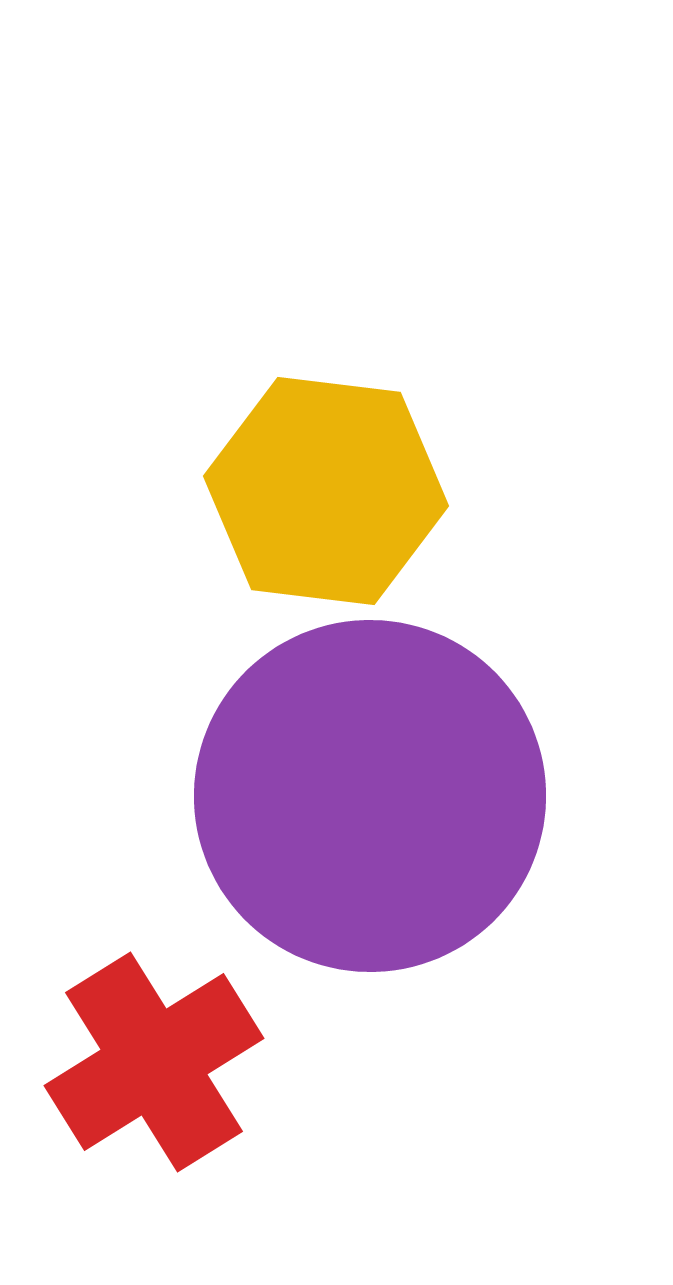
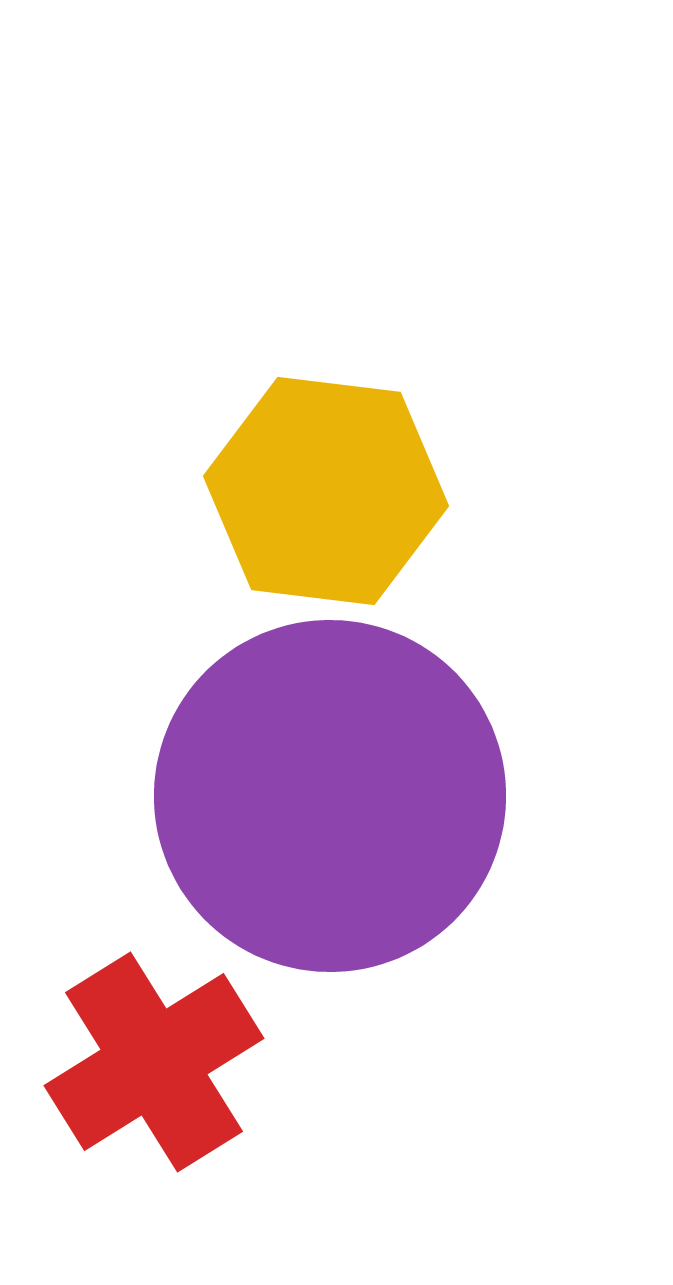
purple circle: moved 40 px left
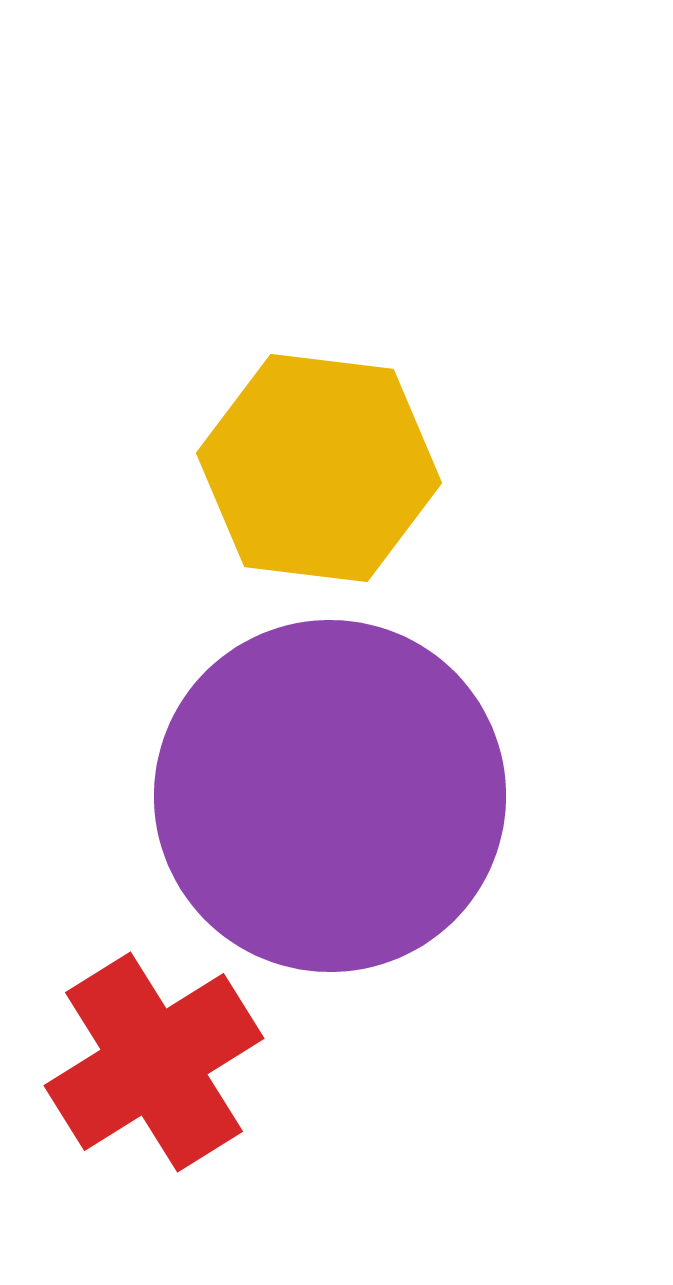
yellow hexagon: moved 7 px left, 23 px up
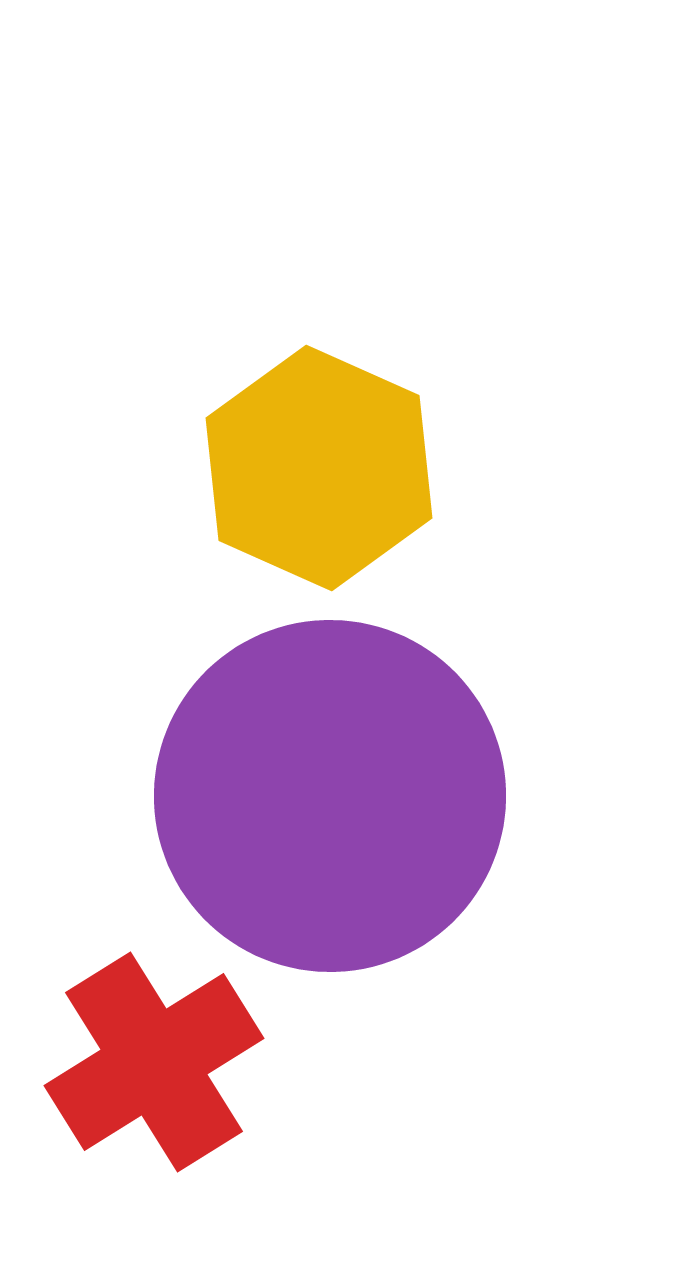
yellow hexagon: rotated 17 degrees clockwise
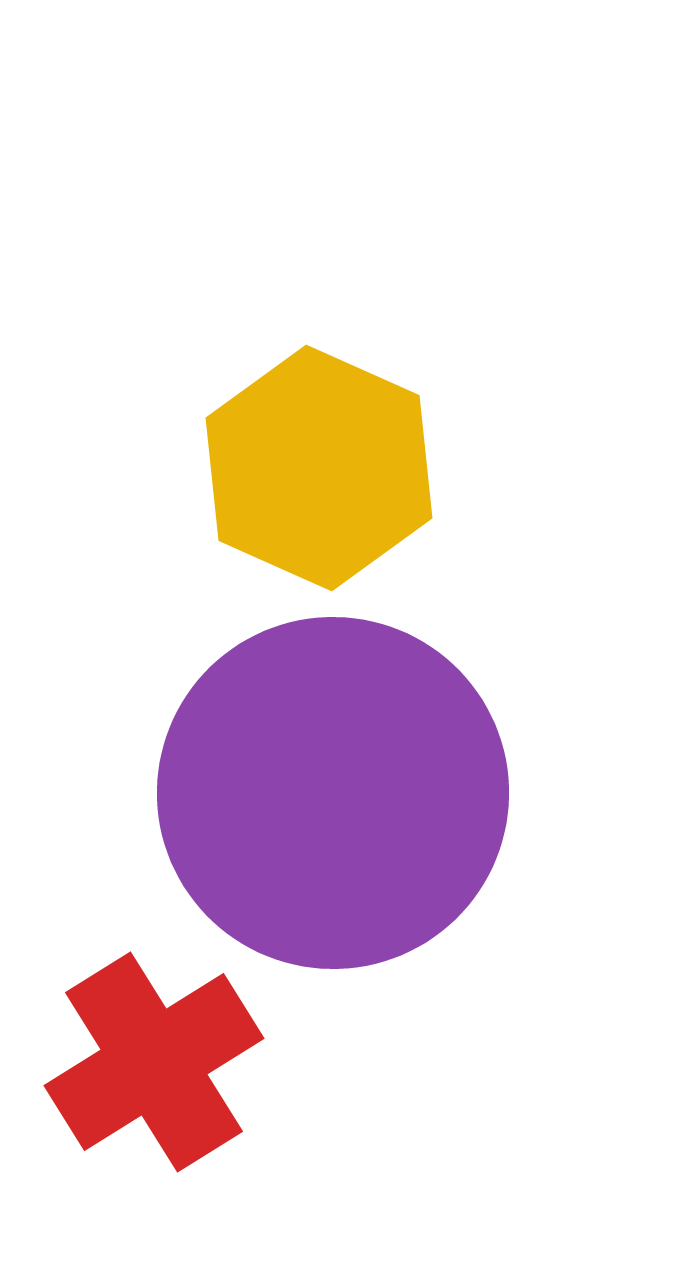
purple circle: moved 3 px right, 3 px up
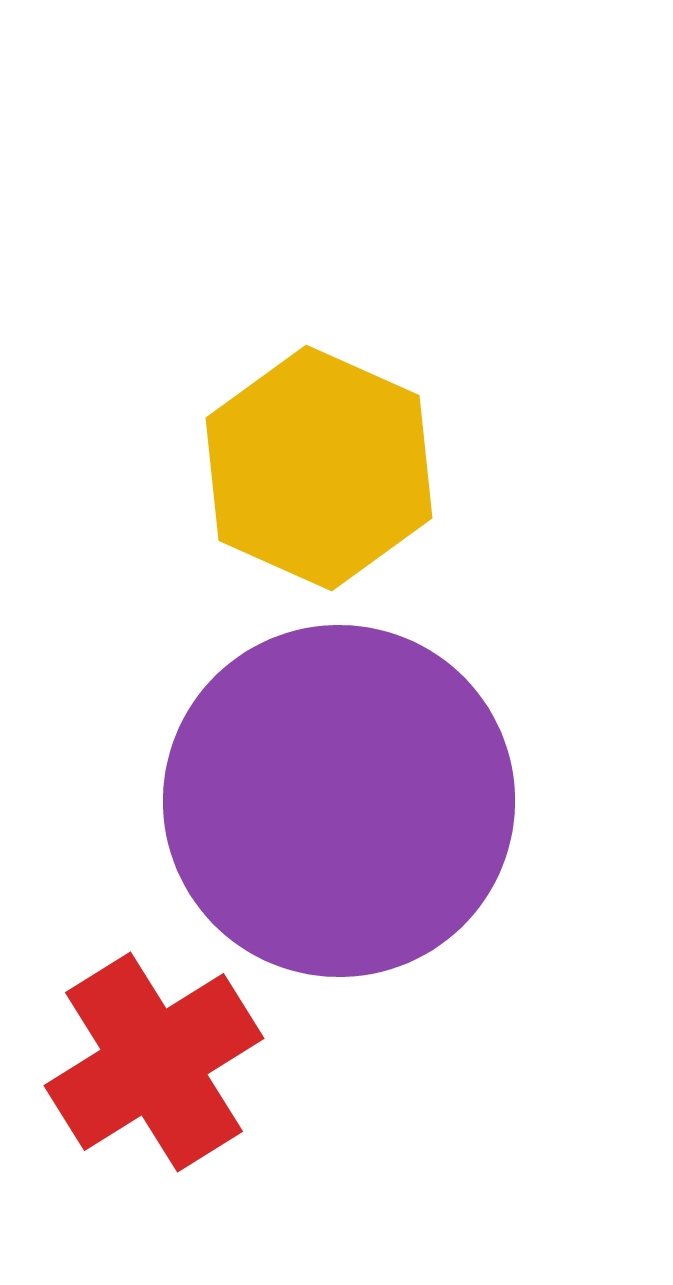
purple circle: moved 6 px right, 8 px down
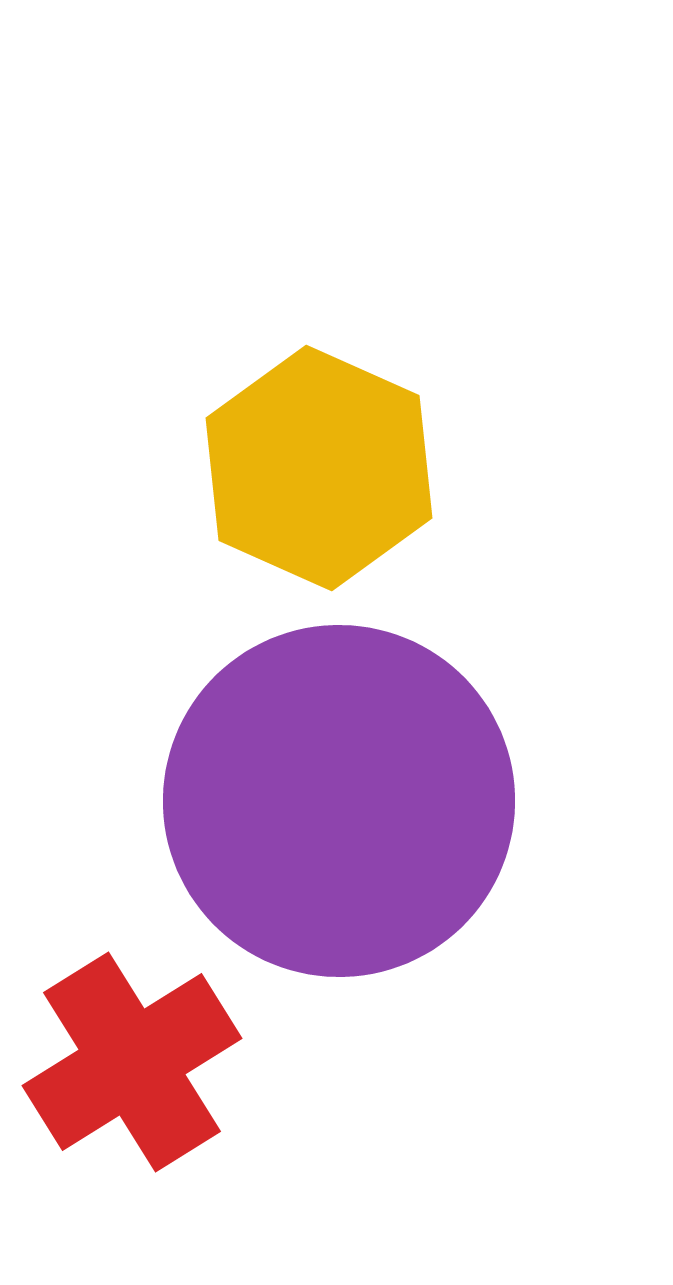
red cross: moved 22 px left
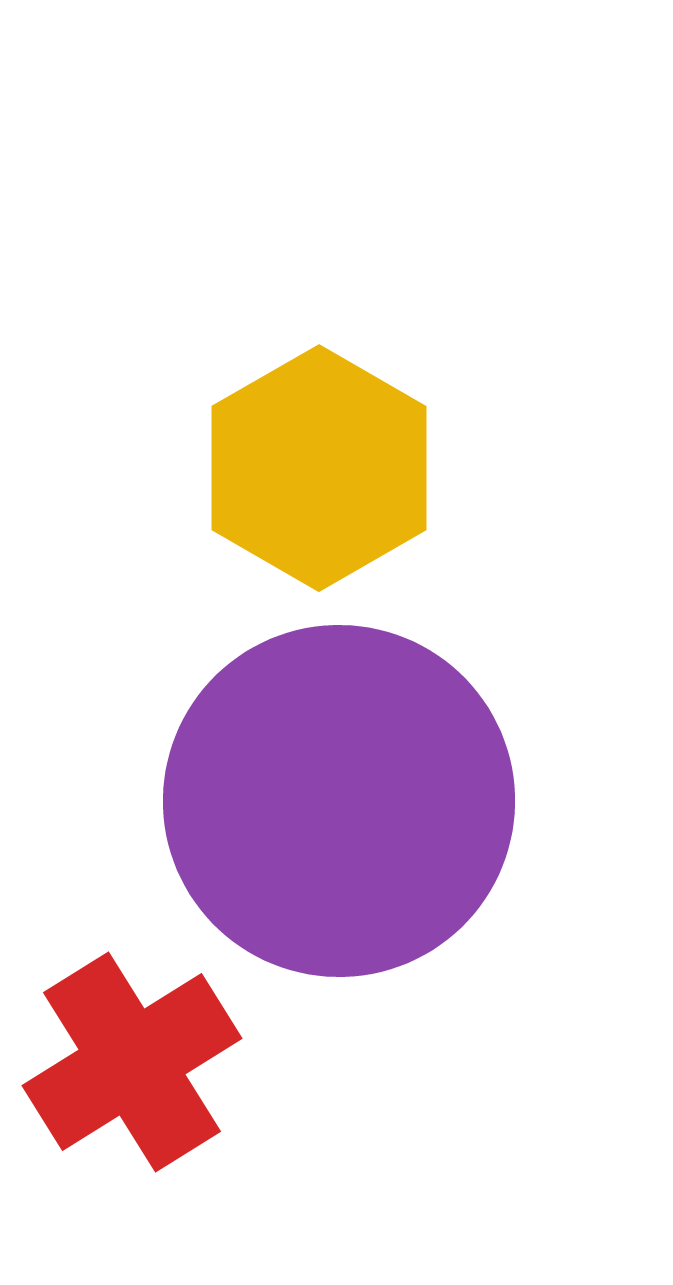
yellow hexagon: rotated 6 degrees clockwise
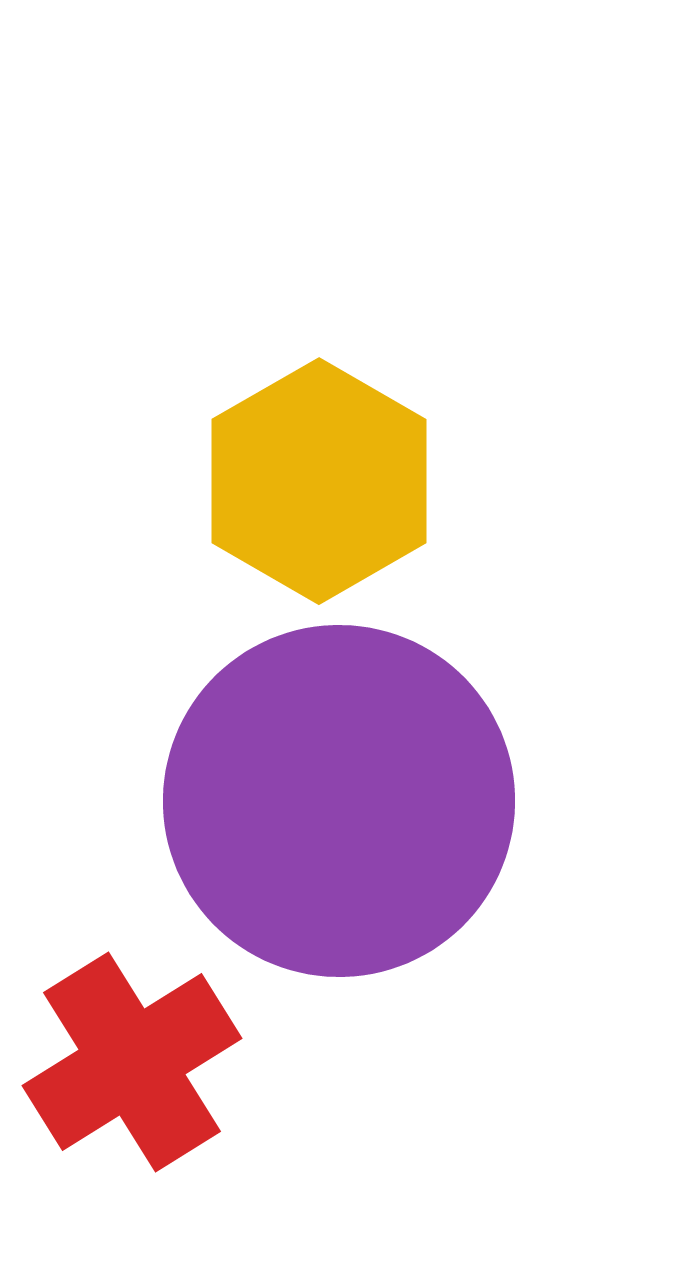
yellow hexagon: moved 13 px down
